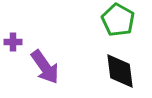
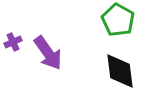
purple cross: rotated 24 degrees counterclockwise
purple arrow: moved 3 px right, 14 px up
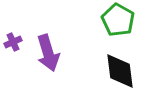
purple arrow: rotated 18 degrees clockwise
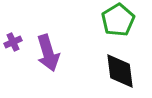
green pentagon: rotated 12 degrees clockwise
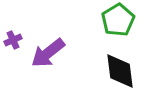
purple cross: moved 2 px up
purple arrow: rotated 69 degrees clockwise
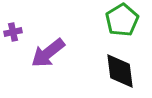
green pentagon: moved 4 px right
purple cross: moved 8 px up; rotated 12 degrees clockwise
